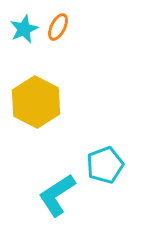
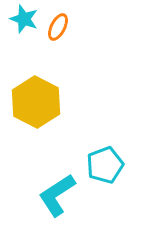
cyan star: moved 10 px up; rotated 28 degrees counterclockwise
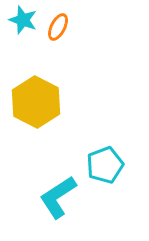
cyan star: moved 1 px left, 1 px down
cyan L-shape: moved 1 px right, 2 px down
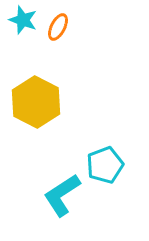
cyan L-shape: moved 4 px right, 2 px up
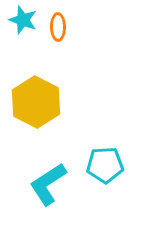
orange ellipse: rotated 28 degrees counterclockwise
cyan pentagon: rotated 18 degrees clockwise
cyan L-shape: moved 14 px left, 11 px up
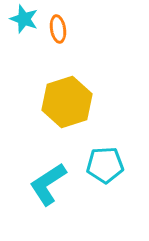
cyan star: moved 1 px right, 1 px up
orange ellipse: moved 2 px down; rotated 8 degrees counterclockwise
yellow hexagon: moved 31 px right; rotated 15 degrees clockwise
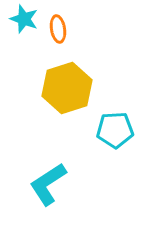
yellow hexagon: moved 14 px up
cyan pentagon: moved 10 px right, 35 px up
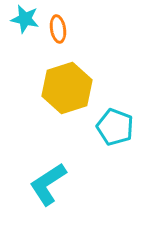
cyan star: moved 1 px right; rotated 8 degrees counterclockwise
cyan pentagon: moved 3 px up; rotated 24 degrees clockwise
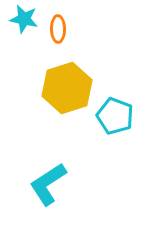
cyan star: moved 1 px left
orange ellipse: rotated 8 degrees clockwise
cyan pentagon: moved 11 px up
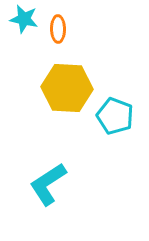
yellow hexagon: rotated 21 degrees clockwise
